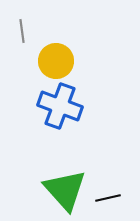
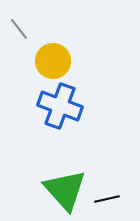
gray line: moved 3 px left, 2 px up; rotated 30 degrees counterclockwise
yellow circle: moved 3 px left
black line: moved 1 px left, 1 px down
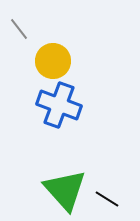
blue cross: moved 1 px left, 1 px up
black line: rotated 45 degrees clockwise
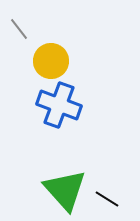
yellow circle: moved 2 px left
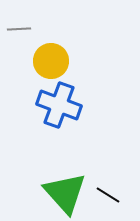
gray line: rotated 55 degrees counterclockwise
green triangle: moved 3 px down
black line: moved 1 px right, 4 px up
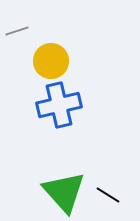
gray line: moved 2 px left, 2 px down; rotated 15 degrees counterclockwise
blue cross: rotated 33 degrees counterclockwise
green triangle: moved 1 px left, 1 px up
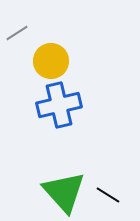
gray line: moved 2 px down; rotated 15 degrees counterclockwise
